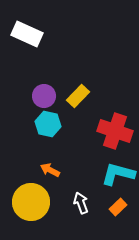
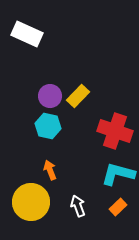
purple circle: moved 6 px right
cyan hexagon: moved 2 px down
orange arrow: rotated 42 degrees clockwise
white arrow: moved 3 px left, 3 px down
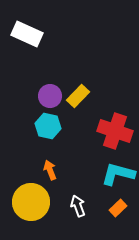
orange rectangle: moved 1 px down
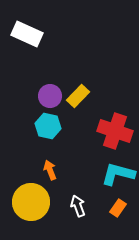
orange rectangle: rotated 12 degrees counterclockwise
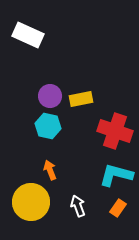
white rectangle: moved 1 px right, 1 px down
yellow rectangle: moved 3 px right, 3 px down; rotated 35 degrees clockwise
cyan L-shape: moved 2 px left, 1 px down
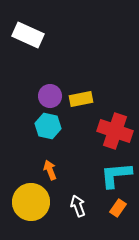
cyan L-shape: rotated 20 degrees counterclockwise
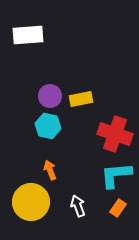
white rectangle: rotated 28 degrees counterclockwise
red cross: moved 3 px down
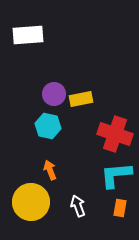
purple circle: moved 4 px right, 2 px up
orange rectangle: moved 2 px right; rotated 24 degrees counterclockwise
